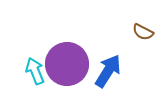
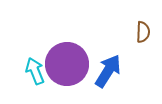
brown semicircle: rotated 115 degrees counterclockwise
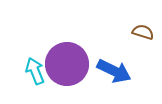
brown semicircle: rotated 75 degrees counterclockwise
blue arrow: moved 6 px right; rotated 84 degrees clockwise
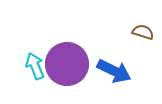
cyan arrow: moved 5 px up
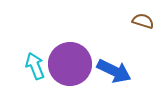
brown semicircle: moved 11 px up
purple circle: moved 3 px right
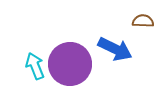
brown semicircle: rotated 15 degrees counterclockwise
blue arrow: moved 1 px right, 22 px up
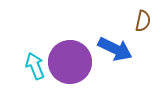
brown semicircle: rotated 100 degrees clockwise
purple circle: moved 2 px up
